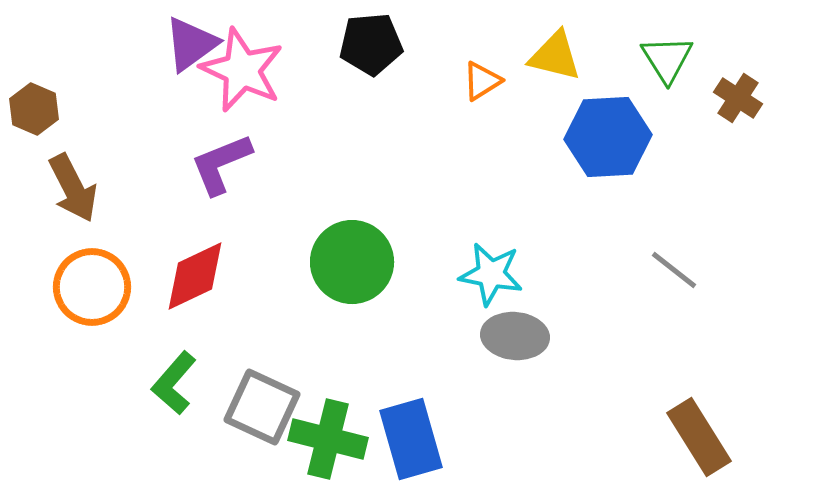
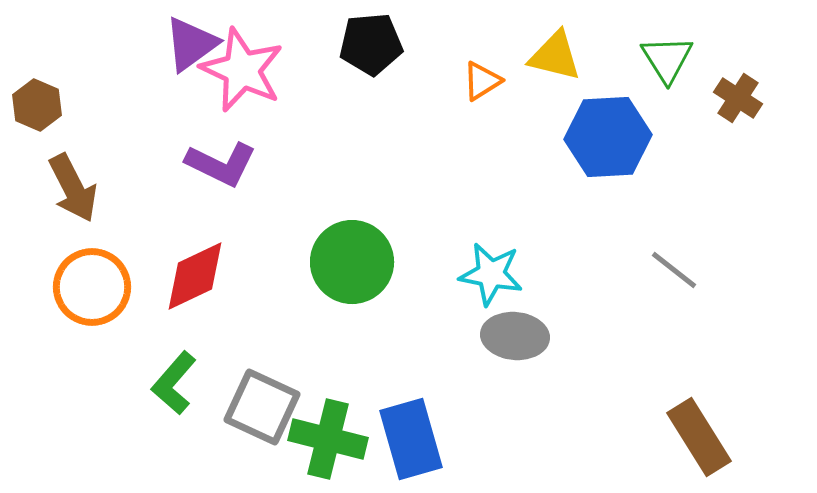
brown hexagon: moved 3 px right, 4 px up
purple L-shape: rotated 132 degrees counterclockwise
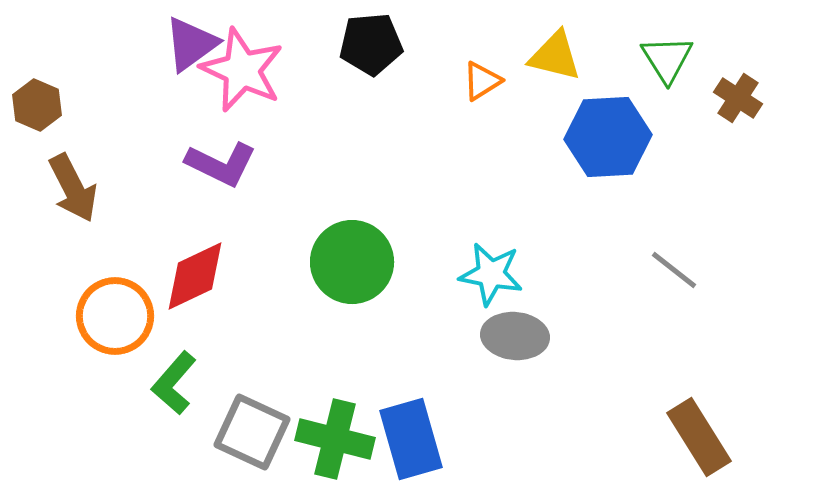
orange circle: moved 23 px right, 29 px down
gray square: moved 10 px left, 25 px down
green cross: moved 7 px right
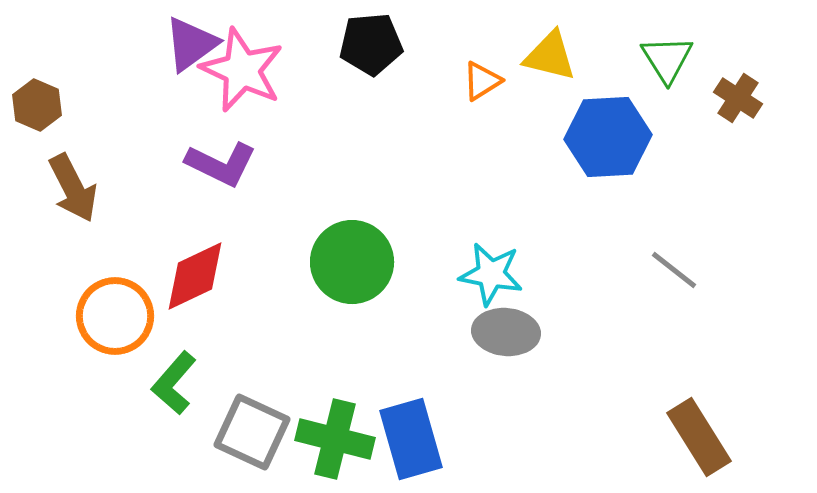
yellow triangle: moved 5 px left
gray ellipse: moved 9 px left, 4 px up
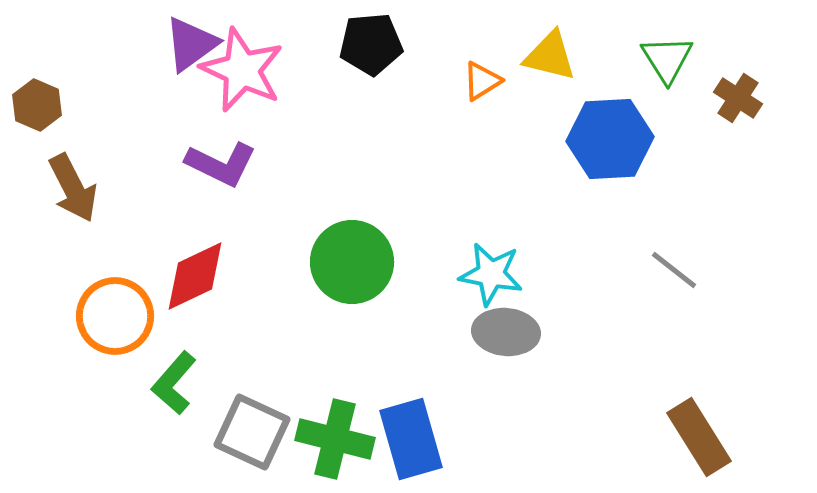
blue hexagon: moved 2 px right, 2 px down
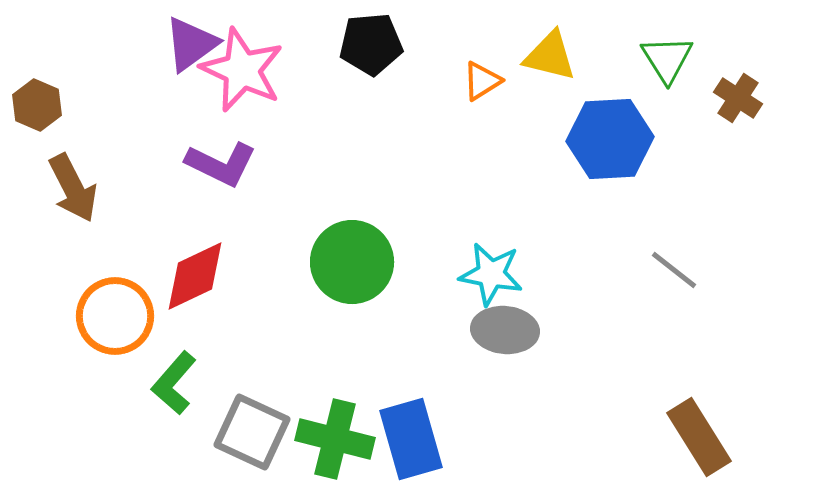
gray ellipse: moved 1 px left, 2 px up
